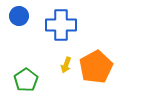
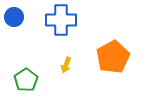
blue circle: moved 5 px left, 1 px down
blue cross: moved 5 px up
orange pentagon: moved 17 px right, 10 px up
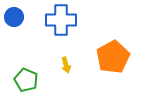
yellow arrow: rotated 35 degrees counterclockwise
green pentagon: rotated 15 degrees counterclockwise
